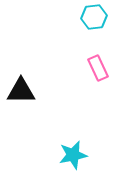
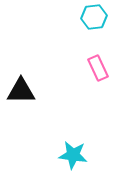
cyan star: rotated 20 degrees clockwise
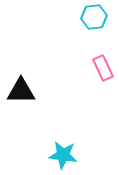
pink rectangle: moved 5 px right
cyan star: moved 10 px left
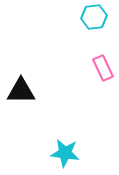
cyan star: moved 2 px right, 2 px up
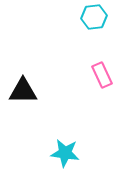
pink rectangle: moved 1 px left, 7 px down
black triangle: moved 2 px right
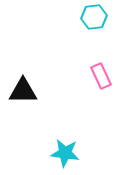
pink rectangle: moved 1 px left, 1 px down
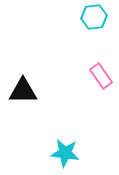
pink rectangle: rotated 10 degrees counterclockwise
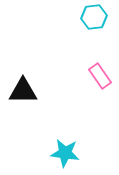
pink rectangle: moved 1 px left
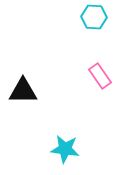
cyan hexagon: rotated 10 degrees clockwise
cyan star: moved 4 px up
